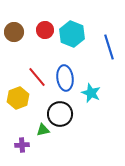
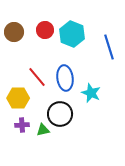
yellow hexagon: rotated 20 degrees clockwise
purple cross: moved 20 px up
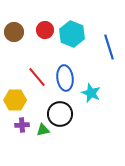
yellow hexagon: moved 3 px left, 2 px down
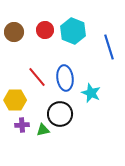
cyan hexagon: moved 1 px right, 3 px up
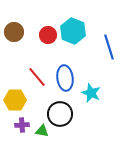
red circle: moved 3 px right, 5 px down
green triangle: moved 1 px left, 1 px down; rotated 24 degrees clockwise
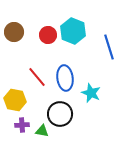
yellow hexagon: rotated 10 degrees clockwise
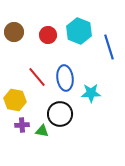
cyan hexagon: moved 6 px right
cyan star: rotated 24 degrees counterclockwise
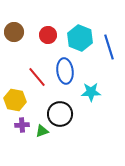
cyan hexagon: moved 1 px right, 7 px down
blue ellipse: moved 7 px up
cyan star: moved 1 px up
green triangle: rotated 32 degrees counterclockwise
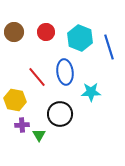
red circle: moved 2 px left, 3 px up
blue ellipse: moved 1 px down
green triangle: moved 3 px left, 4 px down; rotated 40 degrees counterclockwise
